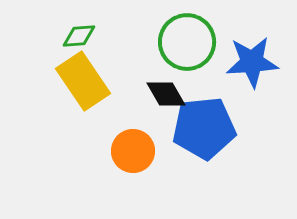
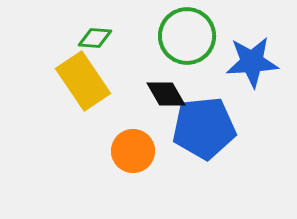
green diamond: moved 16 px right, 2 px down; rotated 8 degrees clockwise
green circle: moved 6 px up
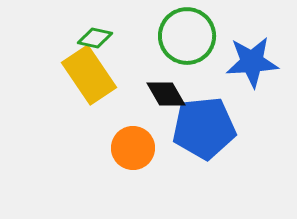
green diamond: rotated 8 degrees clockwise
yellow rectangle: moved 6 px right, 6 px up
orange circle: moved 3 px up
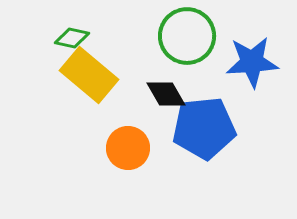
green diamond: moved 23 px left
yellow rectangle: rotated 16 degrees counterclockwise
orange circle: moved 5 px left
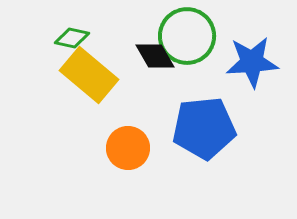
black diamond: moved 11 px left, 38 px up
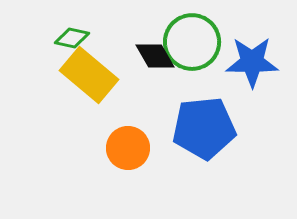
green circle: moved 5 px right, 6 px down
blue star: rotated 4 degrees clockwise
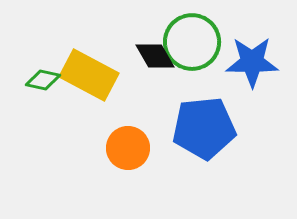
green diamond: moved 29 px left, 42 px down
yellow rectangle: rotated 12 degrees counterclockwise
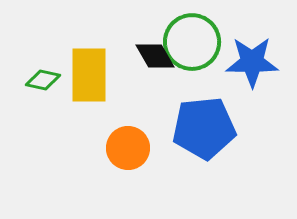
yellow rectangle: rotated 62 degrees clockwise
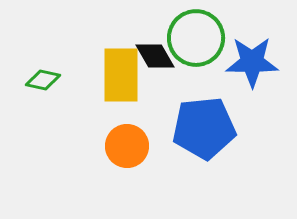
green circle: moved 4 px right, 4 px up
yellow rectangle: moved 32 px right
orange circle: moved 1 px left, 2 px up
